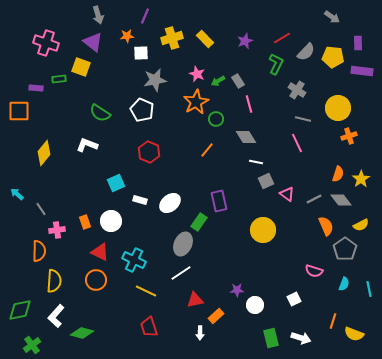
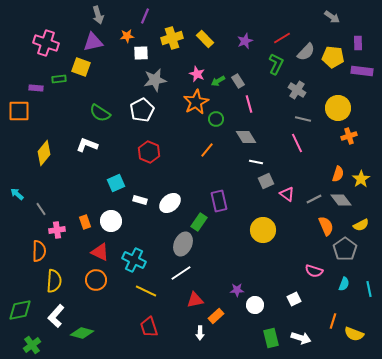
purple triangle at (93, 42): rotated 50 degrees counterclockwise
white pentagon at (142, 110): rotated 20 degrees clockwise
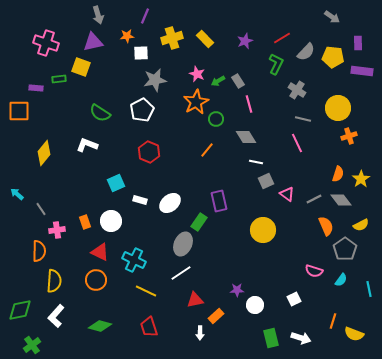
cyan semicircle at (344, 284): moved 3 px left, 4 px up; rotated 16 degrees clockwise
green diamond at (82, 333): moved 18 px right, 7 px up
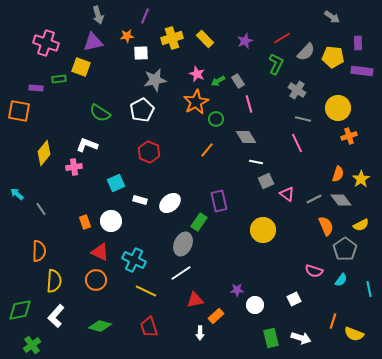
orange square at (19, 111): rotated 10 degrees clockwise
pink cross at (57, 230): moved 17 px right, 63 px up
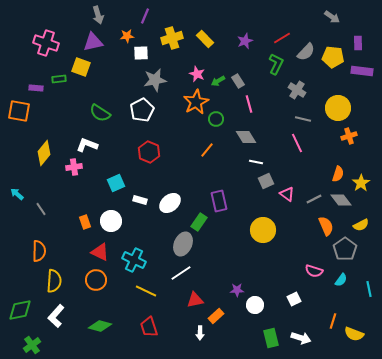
yellow star at (361, 179): moved 4 px down
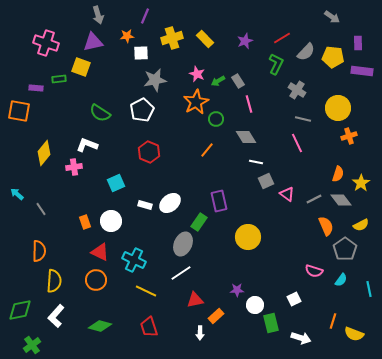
white rectangle at (140, 200): moved 5 px right, 5 px down
yellow circle at (263, 230): moved 15 px left, 7 px down
green rectangle at (271, 338): moved 15 px up
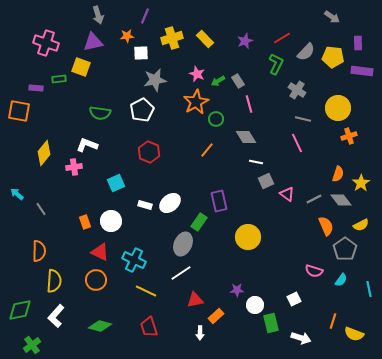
green semicircle at (100, 113): rotated 25 degrees counterclockwise
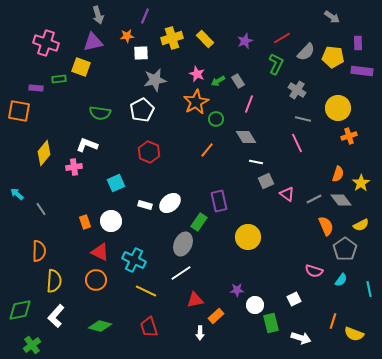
pink line at (249, 104): rotated 36 degrees clockwise
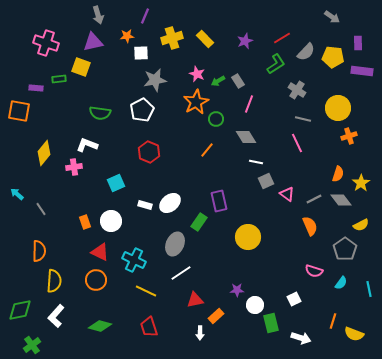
green L-shape at (276, 64): rotated 30 degrees clockwise
orange semicircle at (326, 226): moved 16 px left
gray ellipse at (183, 244): moved 8 px left
cyan semicircle at (341, 280): moved 3 px down
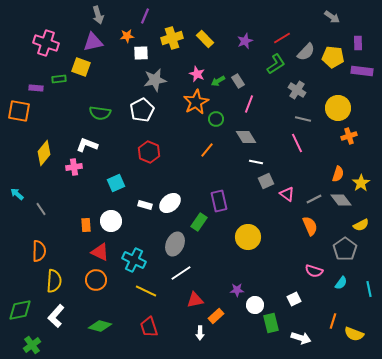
orange rectangle at (85, 222): moved 1 px right, 3 px down; rotated 16 degrees clockwise
